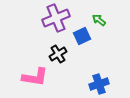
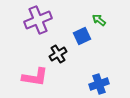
purple cross: moved 18 px left, 2 px down
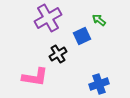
purple cross: moved 10 px right, 2 px up; rotated 8 degrees counterclockwise
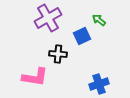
black cross: rotated 36 degrees clockwise
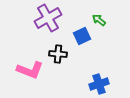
pink L-shape: moved 5 px left, 7 px up; rotated 12 degrees clockwise
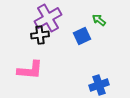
black cross: moved 18 px left, 19 px up; rotated 12 degrees counterclockwise
pink L-shape: rotated 16 degrees counterclockwise
blue cross: moved 1 px down
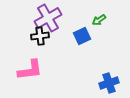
green arrow: rotated 72 degrees counterclockwise
black cross: moved 1 px down
pink L-shape: rotated 12 degrees counterclockwise
blue cross: moved 10 px right, 2 px up
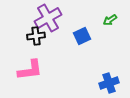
green arrow: moved 11 px right
black cross: moved 4 px left
